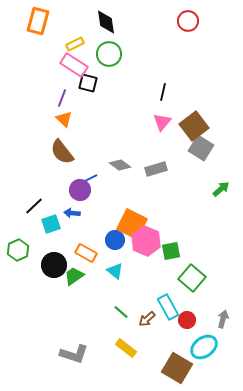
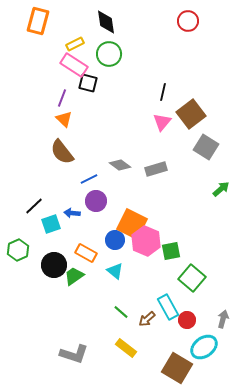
brown square at (194, 126): moved 3 px left, 12 px up
gray square at (201, 148): moved 5 px right, 1 px up
purple circle at (80, 190): moved 16 px right, 11 px down
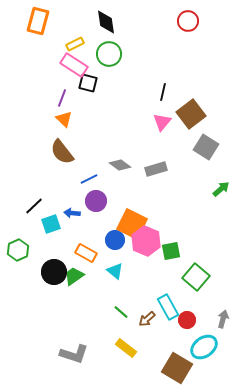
black circle at (54, 265): moved 7 px down
green square at (192, 278): moved 4 px right, 1 px up
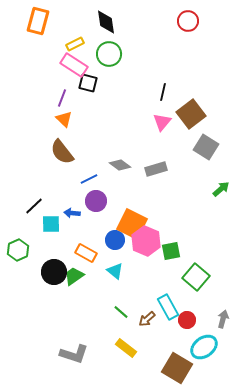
cyan square at (51, 224): rotated 18 degrees clockwise
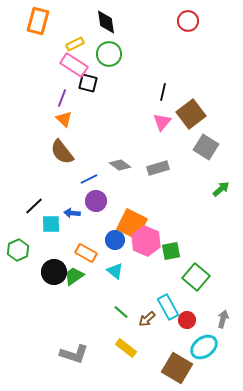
gray rectangle at (156, 169): moved 2 px right, 1 px up
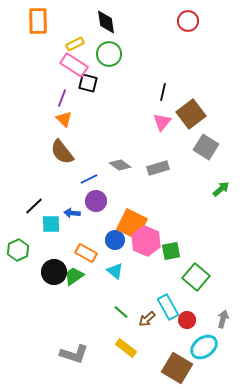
orange rectangle at (38, 21): rotated 16 degrees counterclockwise
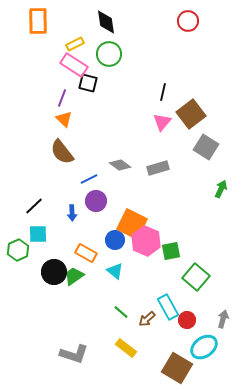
green arrow at (221, 189): rotated 24 degrees counterclockwise
blue arrow at (72, 213): rotated 98 degrees counterclockwise
cyan square at (51, 224): moved 13 px left, 10 px down
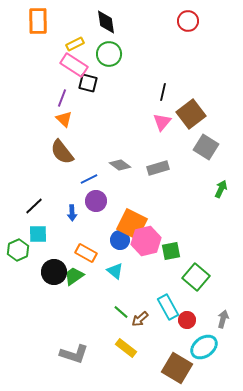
blue circle at (115, 240): moved 5 px right
pink hexagon at (146, 241): rotated 24 degrees clockwise
brown arrow at (147, 319): moved 7 px left
